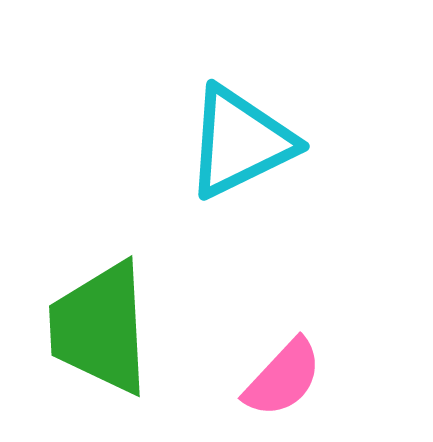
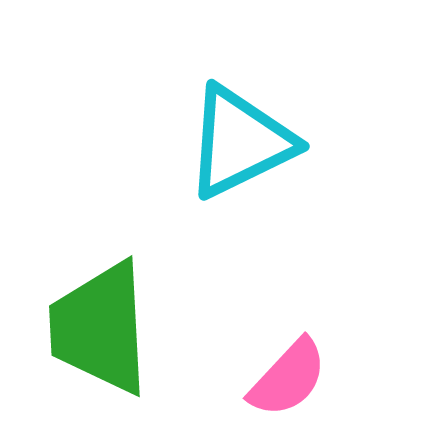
pink semicircle: moved 5 px right
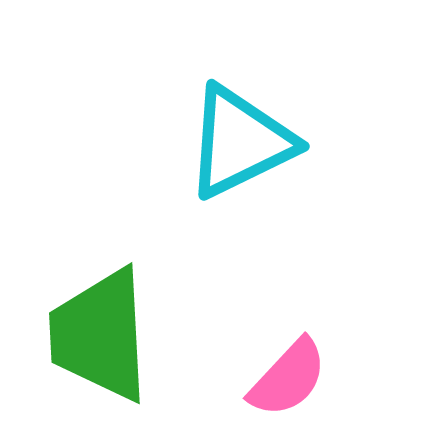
green trapezoid: moved 7 px down
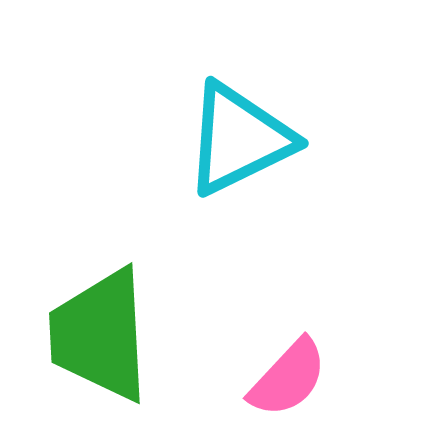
cyan triangle: moved 1 px left, 3 px up
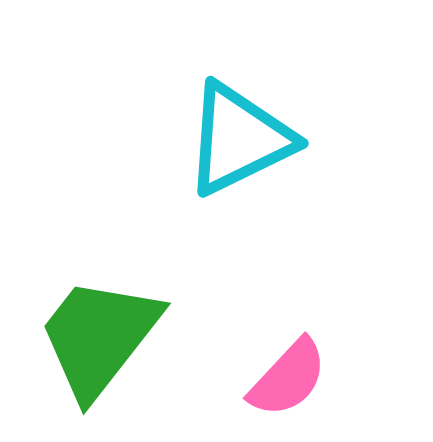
green trapezoid: moved 1 px left, 2 px down; rotated 41 degrees clockwise
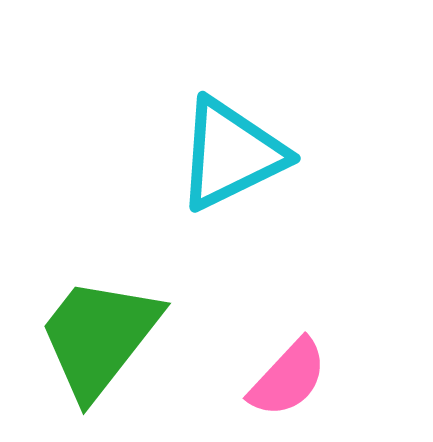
cyan triangle: moved 8 px left, 15 px down
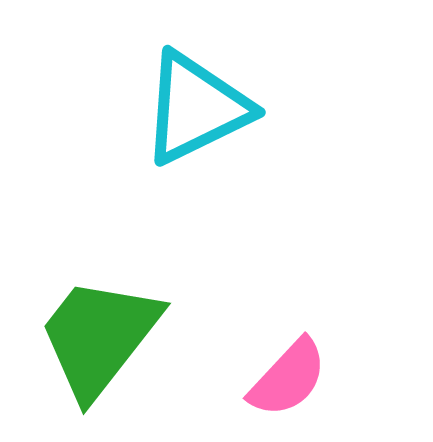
cyan triangle: moved 35 px left, 46 px up
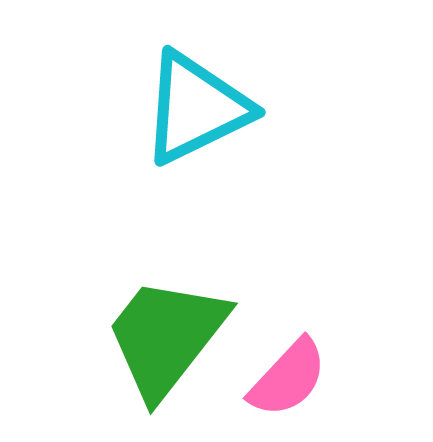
green trapezoid: moved 67 px right
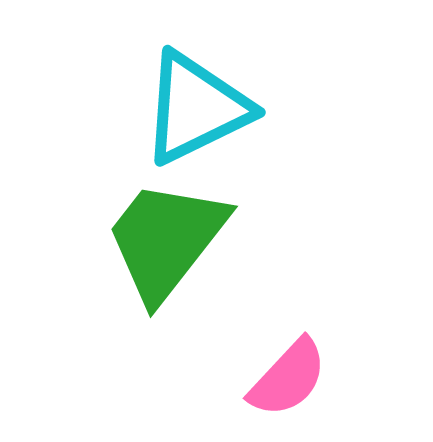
green trapezoid: moved 97 px up
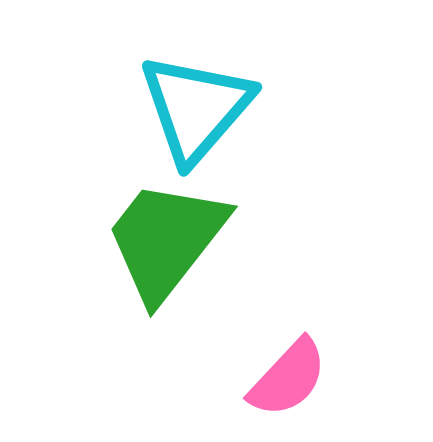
cyan triangle: rotated 23 degrees counterclockwise
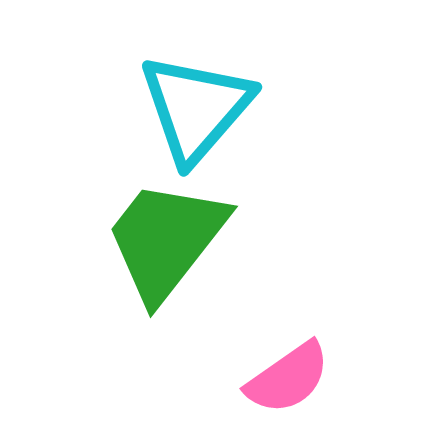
pink semicircle: rotated 12 degrees clockwise
